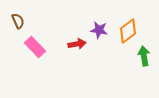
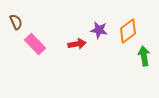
brown semicircle: moved 2 px left, 1 px down
pink rectangle: moved 3 px up
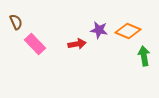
orange diamond: rotated 60 degrees clockwise
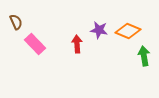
red arrow: rotated 84 degrees counterclockwise
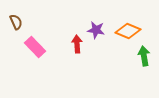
purple star: moved 3 px left
pink rectangle: moved 3 px down
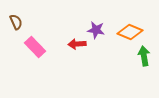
orange diamond: moved 2 px right, 1 px down
red arrow: rotated 90 degrees counterclockwise
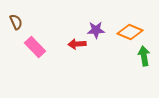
purple star: rotated 12 degrees counterclockwise
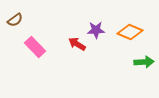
brown semicircle: moved 1 px left, 2 px up; rotated 77 degrees clockwise
red arrow: rotated 36 degrees clockwise
green arrow: moved 6 px down; rotated 96 degrees clockwise
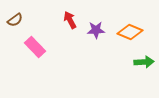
red arrow: moved 7 px left, 24 px up; rotated 30 degrees clockwise
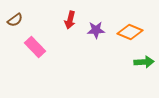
red arrow: rotated 138 degrees counterclockwise
